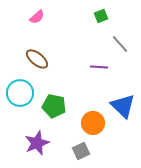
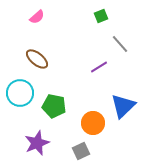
purple line: rotated 36 degrees counterclockwise
blue triangle: rotated 32 degrees clockwise
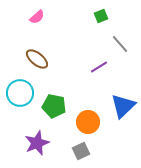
orange circle: moved 5 px left, 1 px up
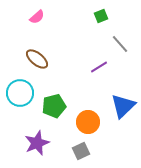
green pentagon: rotated 25 degrees counterclockwise
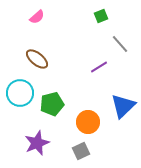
green pentagon: moved 2 px left, 2 px up
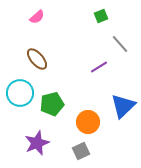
brown ellipse: rotated 10 degrees clockwise
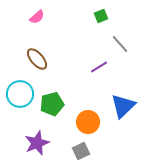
cyan circle: moved 1 px down
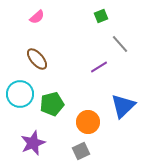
purple star: moved 4 px left
